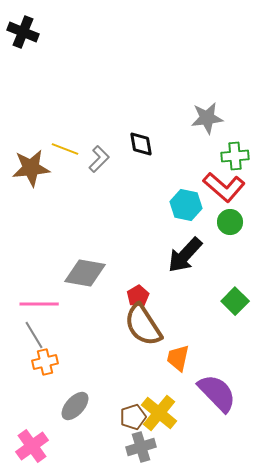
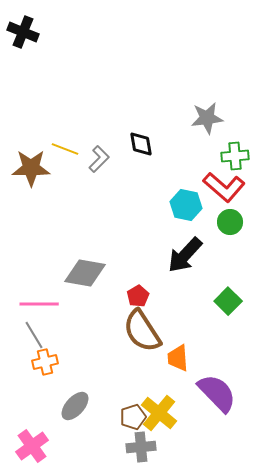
brown star: rotated 6 degrees clockwise
green square: moved 7 px left
brown semicircle: moved 1 px left, 6 px down
orange trapezoid: rotated 16 degrees counterclockwise
gray cross: rotated 12 degrees clockwise
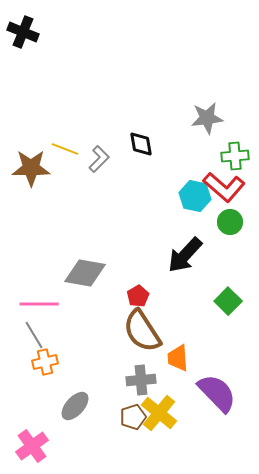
cyan hexagon: moved 9 px right, 9 px up
gray cross: moved 67 px up
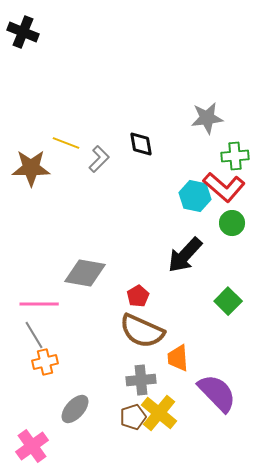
yellow line: moved 1 px right, 6 px up
green circle: moved 2 px right, 1 px down
brown semicircle: rotated 33 degrees counterclockwise
gray ellipse: moved 3 px down
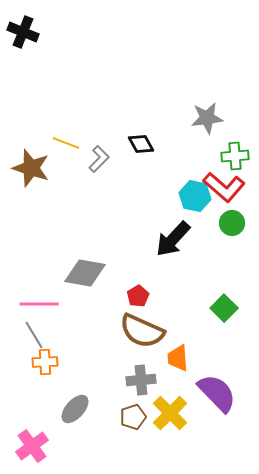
black diamond: rotated 20 degrees counterclockwise
brown star: rotated 18 degrees clockwise
black arrow: moved 12 px left, 16 px up
green square: moved 4 px left, 7 px down
orange cross: rotated 10 degrees clockwise
yellow cross: moved 11 px right; rotated 6 degrees clockwise
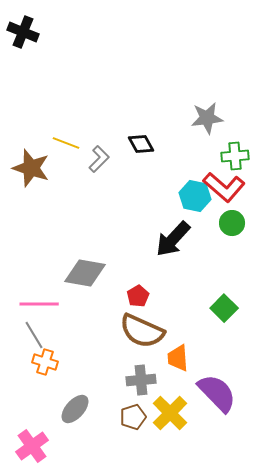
orange cross: rotated 20 degrees clockwise
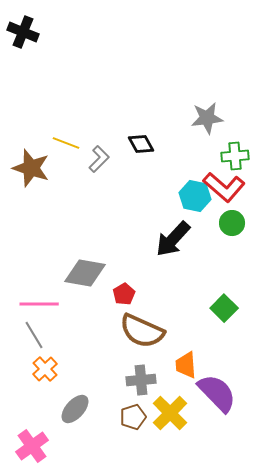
red pentagon: moved 14 px left, 2 px up
orange trapezoid: moved 8 px right, 7 px down
orange cross: moved 7 px down; rotated 30 degrees clockwise
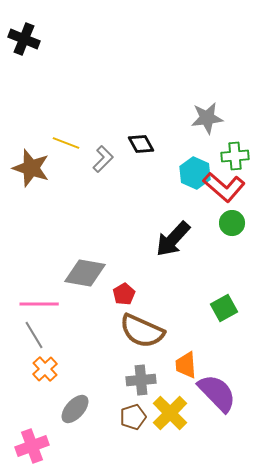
black cross: moved 1 px right, 7 px down
gray L-shape: moved 4 px right
cyan hexagon: moved 23 px up; rotated 12 degrees clockwise
green square: rotated 16 degrees clockwise
pink cross: rotated 16 degrees clockwise
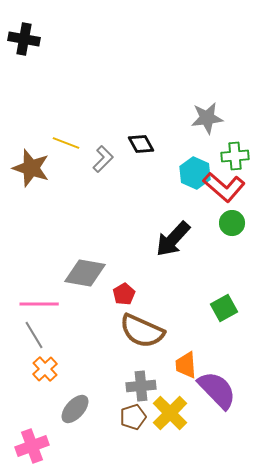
black cross: rotated 12 degrees counterclockwise
gray cross: moved 6 px down
purple semicircle: moved 3 px up
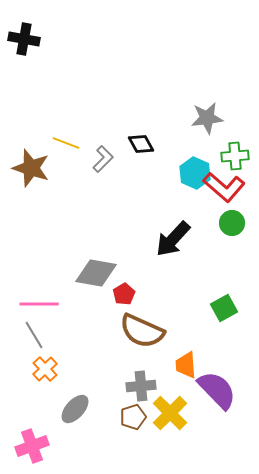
gray diamond: moved 11 px right
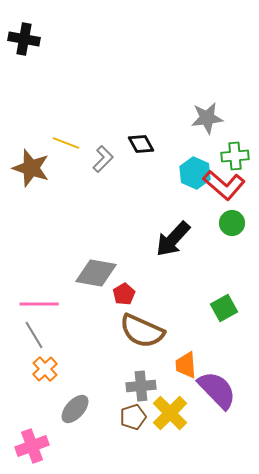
red L-shape: moved 2 px up
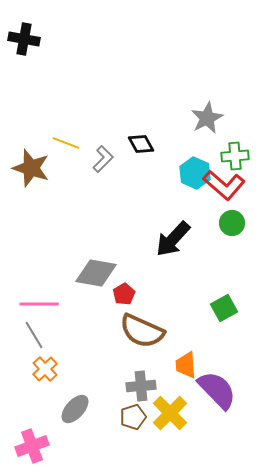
gray star: rotated 20 degrees counterclockwise
